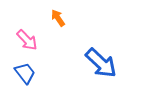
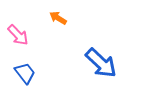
orange arrow: rotated 24 degrees counterclockwise
pink arrow: moved 9 px left, 5 px up
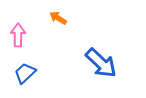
pink arrow: rotated 135 degrees counterclockwise
blue trapezoid: rotated 95 degrees counterclockwise
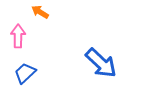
orange arrow: moved 18 px left, 6 px up
pink arrow: moved 1 px down
